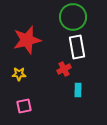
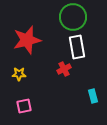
cyan rectangle: moved 15 px right, 6 px down; rotated 16 degrees counterclockwise
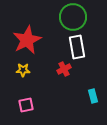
red star: rotated 12 degrees counterclockwise
yellow star: moved 4 px right, 4 px up
pink square: moved 2 px right, 1 px up
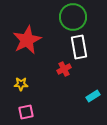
white rectangle: moved 2 px right
yellow star: moved 2 px left, 14 px down
cyan rectangle: rotated 72 degrees clockwise
pink square: moved 7 px down
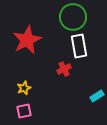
white rectangle: moved 1 px up
yellow star: moved 3 px right, 4 px down; rotated 24 degrees counterclockwise
cyan rectangle: moved 4 px right
pink square: moved 2 px left, 1 px up
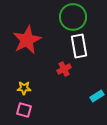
yellow star: rotated 24 degrees clockwise
pink square: moved 1 px up; rotated 28 degrees clockwise
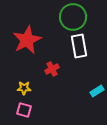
red cross: moved 12 px left
cyan rectangle: moved 5 px up
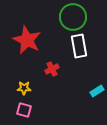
red star: rotated 20 degrees counterclockwise
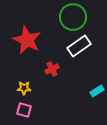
white rectangle: rotated 65 degrees clockwise
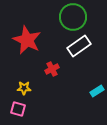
pink square: moved 6 px left, 1 px up
